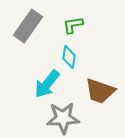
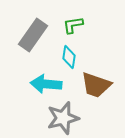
gray rectangle: moved 5 px right, 9 px down
cyan arrow: moved 1 px left; rotated 56 degrees clockwise
brown trapezoid: moved 4 px left, 6 px up
gray star: rotated 12 degrees counterclockwise
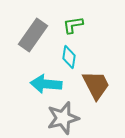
brown trapezoid: rotated 136 degrees counterclockwise
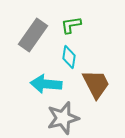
green L-shape: moved 2 px left
brown trapezoid: moved 1 px up
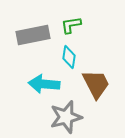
gray rectangle: rotated 44 degrees clockwise
cyan arrow: moved 2 px left
gray star: moved 3 px right, 1 px up
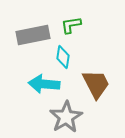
cyan diamond: moved 6 px left
gray star: rotated 16 degrees counterclockwise
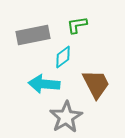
green L-shape: moved 6 px right
cyan diamond: rotated 45 degrees clockwise
